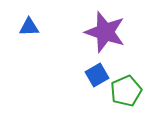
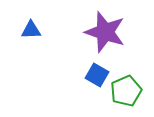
blue triangle: moved 2 px right, 3 px down
blue square: rotated 30 degrees counterclockwise
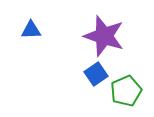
purple star: moved 1 px left, 4 px down
blue square: moved 1 px left, 1 px up; rotated 25 degrees clockwise
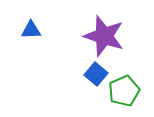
blue square: rotated 15 degrees counterclockwise
green pentagon: moved 2 px left
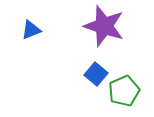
blue triangle: rotated 20 degrees counterclockwise
purple star: moved 10 px up
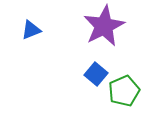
purple star: rotated 27 degrees clockwise
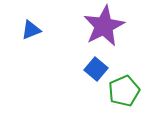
blue square: moved 5 px up
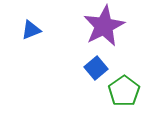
blue square: moved 1 px up; rotated 10 degrees clockwise
green pentagon: rotated 12 degrees counterclockwise
